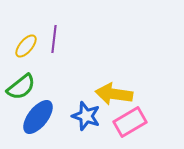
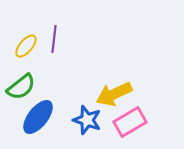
yellow arrow: rotated 33 degrees counterclockwise
blue star: moved 1 px right, 4 px down
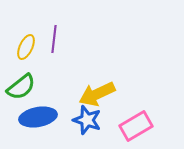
yellow ellipse: moved 1 px down; rotated 15 degrees counterclockwise
yellow arrow: moved 17 px left
blue ellipse: rotated 42 degrees clockwise
pink rectangle: moved 6 px right, 4 px down
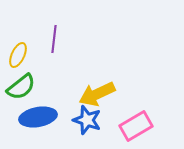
yellow ellipse: moved 8 px left, 8 px down
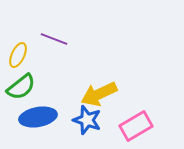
purple line: rotated 76 degrees counterclockwise
yellow arrow: moved 2 px right
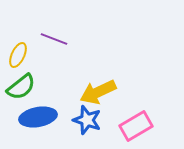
yellow arrow: moved 1 px left, 2 px up
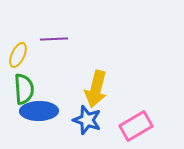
purple line: rotated 24 degrees counterclockwise
green semicircle: moved 3 px right, 2 px down; rotated 56 degrees counterclockwise
yellow arrow: moved 2 px left, 3 px up; rotated 51 degrees counterclockwise
blue ellipse: moved 1 px right, 6 px up; rotated 9 degrees clockwise
